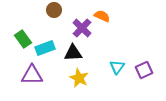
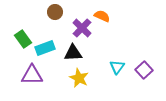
brown circle: moved 1 px right, 2 px down
purple square: rotated 18 degrees counterclockwise
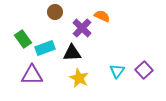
black triangle: moved 1 px left
cyan triangle: moved 4 px down
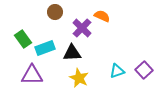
cyan triangle: rotated 35 degrees clockwise
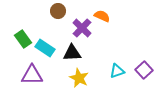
brown circle: moved 3 px right, 1 px up
cyan rectangle: rotated 54 degrees clockwise
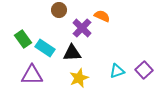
brown circle: moved 1 px right, 1 px up
yellow star: rotated 24 degrees clockwise
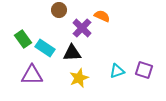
purple square: rotated 30 degrees counterclockwise
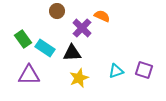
brown circle: moved 2 px left, 1 px down
cyan triangle: moved 1 px left
purple triangle: moved 3 px left
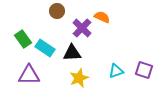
orange semicircle: moved 1 px down
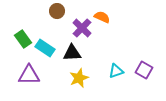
purple square: rotated 12 degrees clockwise
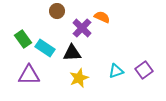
purple square: rotated 24 degrees clockwise
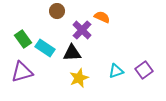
purple cross: moved 2 px down
purple triangle: moved 7 px left, 3 px up; rotated 15 degrees counterclockwise
